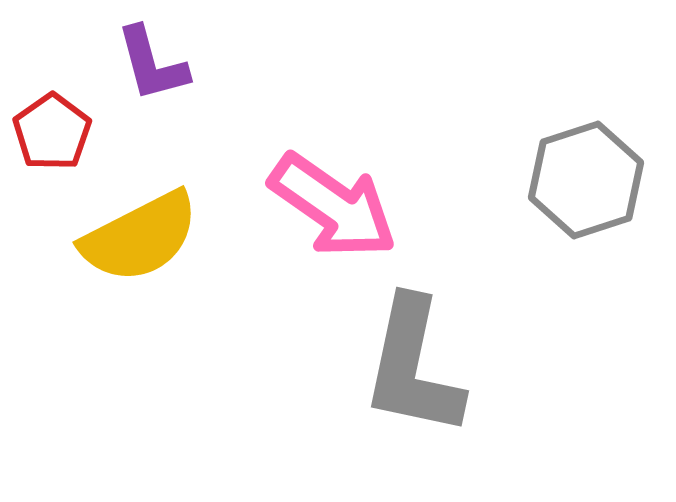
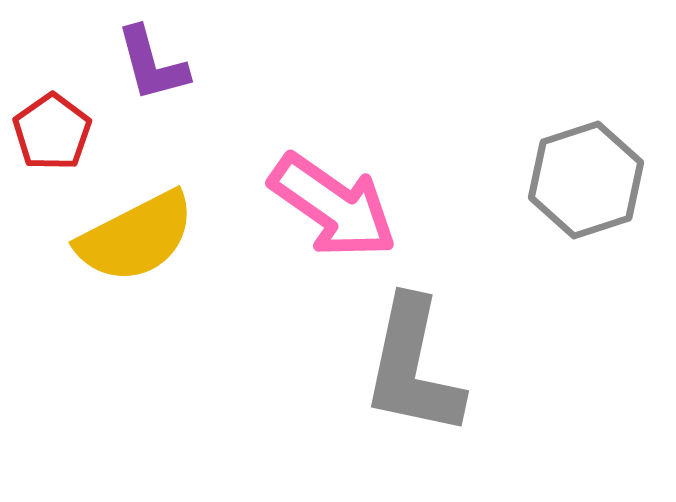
yellow semicircle: moved 4 px left
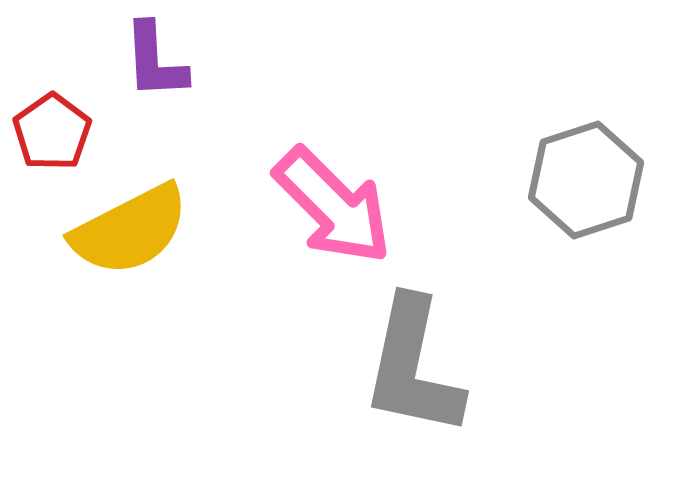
purple L-shape: moved 3 px right, 3 px up; rotated 12 degrees clockwise
pink arrow: rotated 10 degrees clockwise
yellow semicircle: moved 6 px left, 7 px up
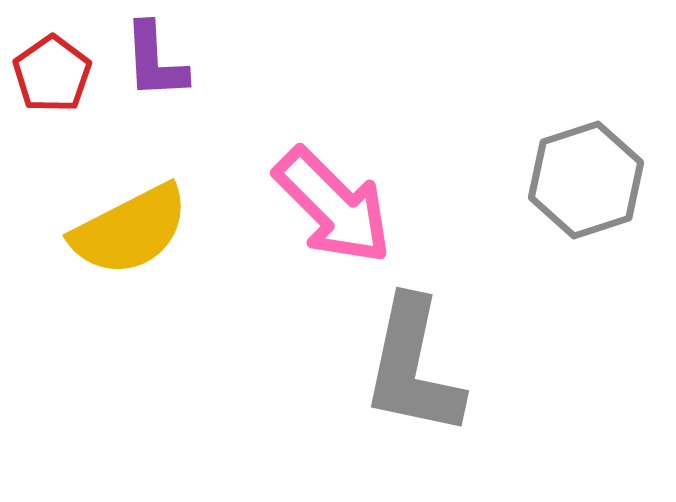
red pentagon: moved 58 px up
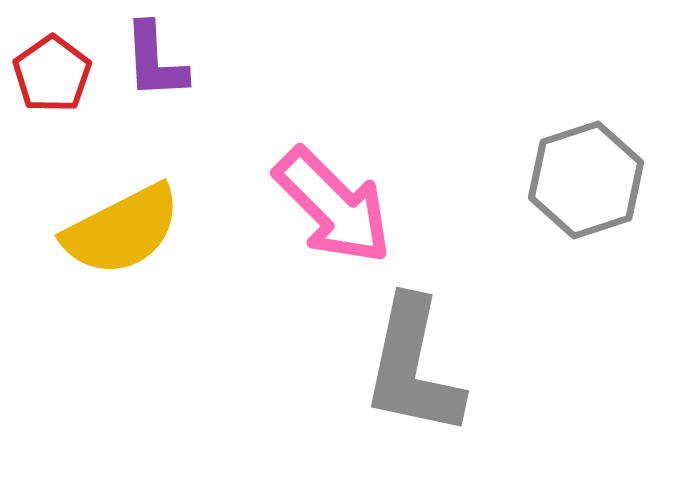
yellow semicircle: moved 8 px left
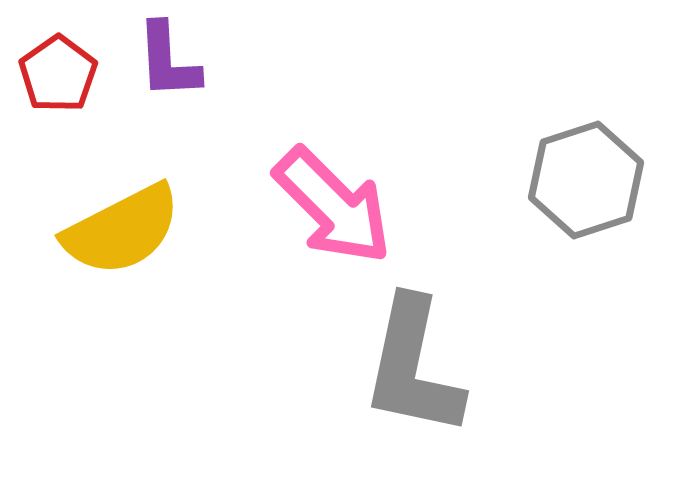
purple L-shape: moved 13 px right
red pentagon: moved 6 px right
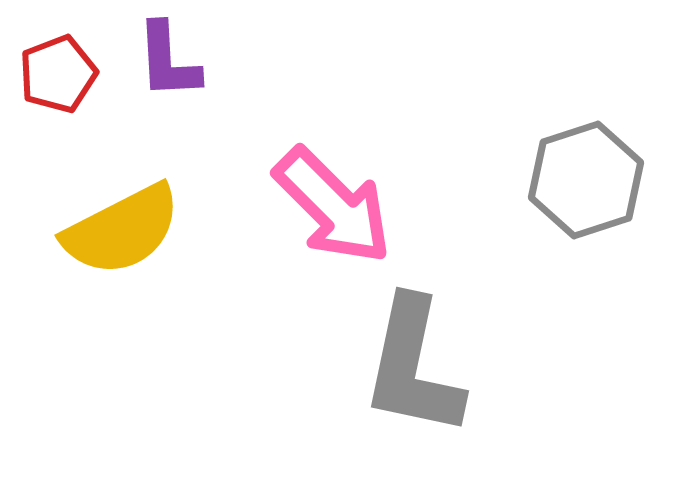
red pentagon: rotated 14 degrees clockwise
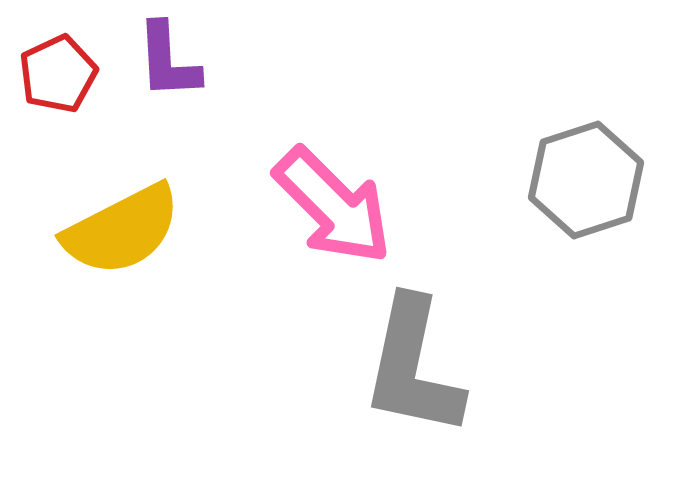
red pentagon: rotated 4 degrees counterclockwise
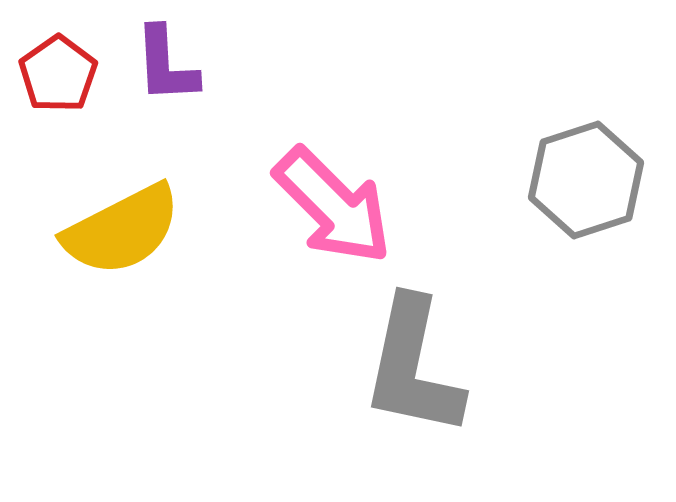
purple L-shape: moved 2 px left, 4 px down
red pentagon: rotated 10 degrees counterclockwise
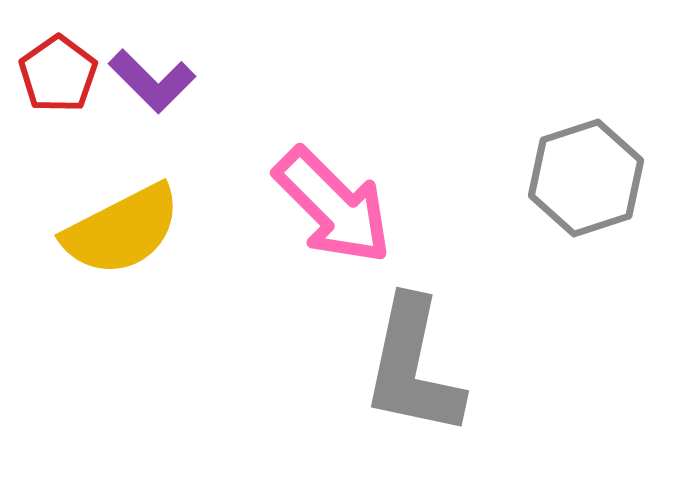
purple L-shape: moved 14 px left, 16 px down; rotated 42 degrees counterclockwise
gray hexagon: moved 2 px up
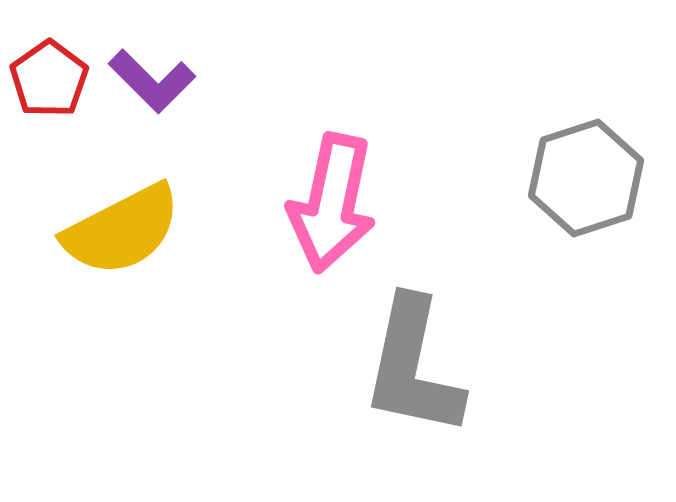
red pentagon: moved 9 px left, 5 px down
pink arrow: moved 1 px left, 3 px up; rotated 57 degrees clockwise
